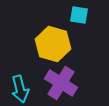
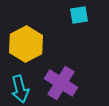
cyan square: rotated 18 degrees counterclockwise
yellow hexagon: moved 27 px left; rotated 16 degrees clockwise
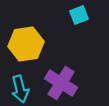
cyan square: rotated 12 degrees counterclockwise
yellow hexagon: rotated 20 degrees clockwise
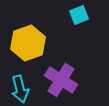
yellow hexagon: moved 2 px right, 1 px up; rotated 12 degrees counterclockwise
purple cross: moved 3 px up
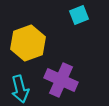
purple cross: rotated 8 degrees counterclockwise
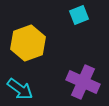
purple cross: moved 22 px right, 2 px down
cyan arrow: rotated 40 degrees counterclockwise
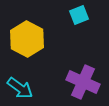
yellow hexagon: moved 1 px left, 4 px up; rotated 12 degrees counterclockwise
cyan arrow: moved 1 px up
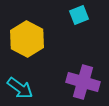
purple cross: rotated 8 degrees counterclockwise
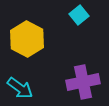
cyan square: rotated 18 degrees counterclockwise
purple cross: rotated 28 degrees counterclockwise
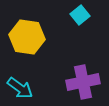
cyan square: moved 1 px right
yellow hexagon: moved 2 px up; rotated 20 degrees counterclockwise
